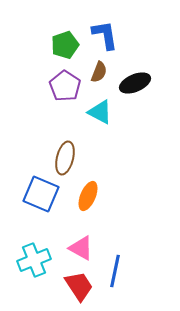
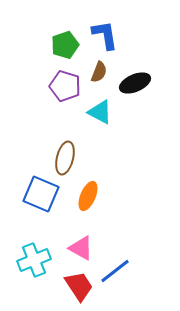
purple pentagon: rotated 16 degrees counterclockwise
blue line: rotated 40 degrees clockwise
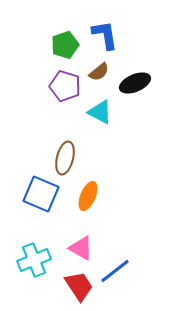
brown semicircle: rotated 30 degrees clockwise
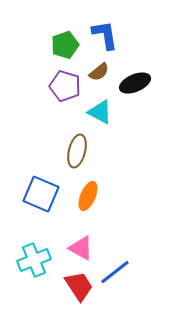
brown ellipse: moved 12 px right, 7 px up
blue line: moved 1 px down
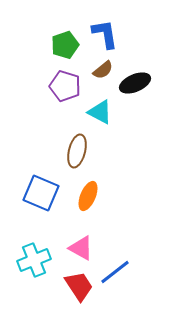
blue L-shape: moved 1 px up
brown semicircle: moved 4 px right, 2 px up
blue square: moved 1 px up
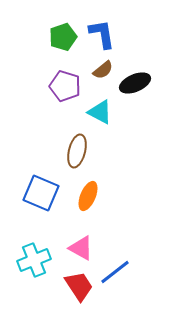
blue L-shape: moved 3 px left
green pentagon: moved 2 px left, 8 px up
